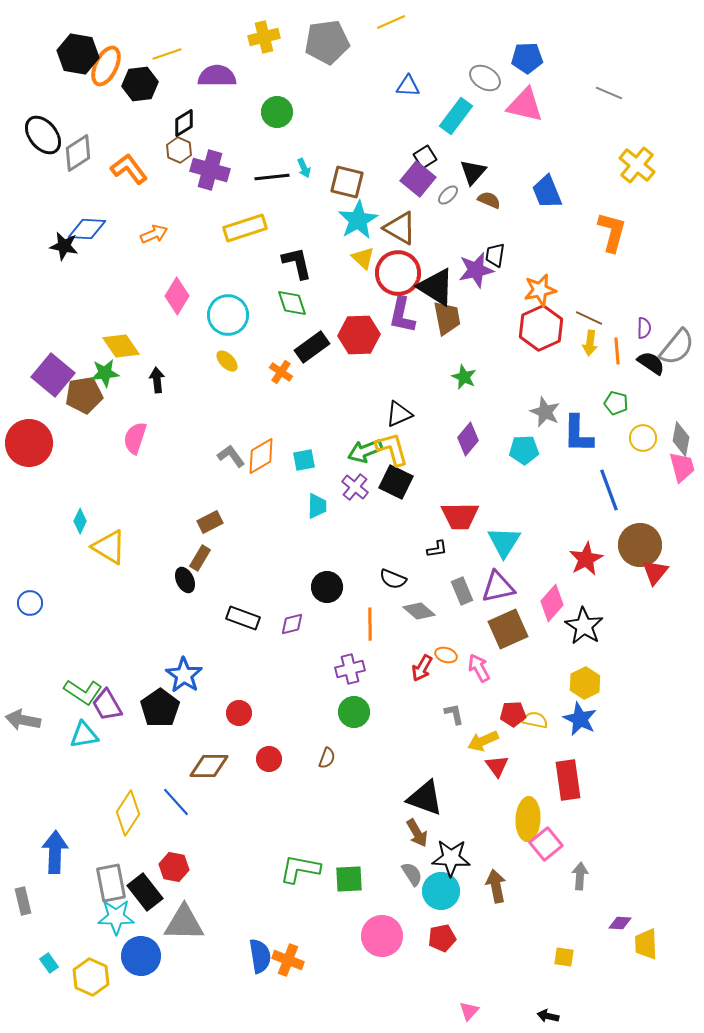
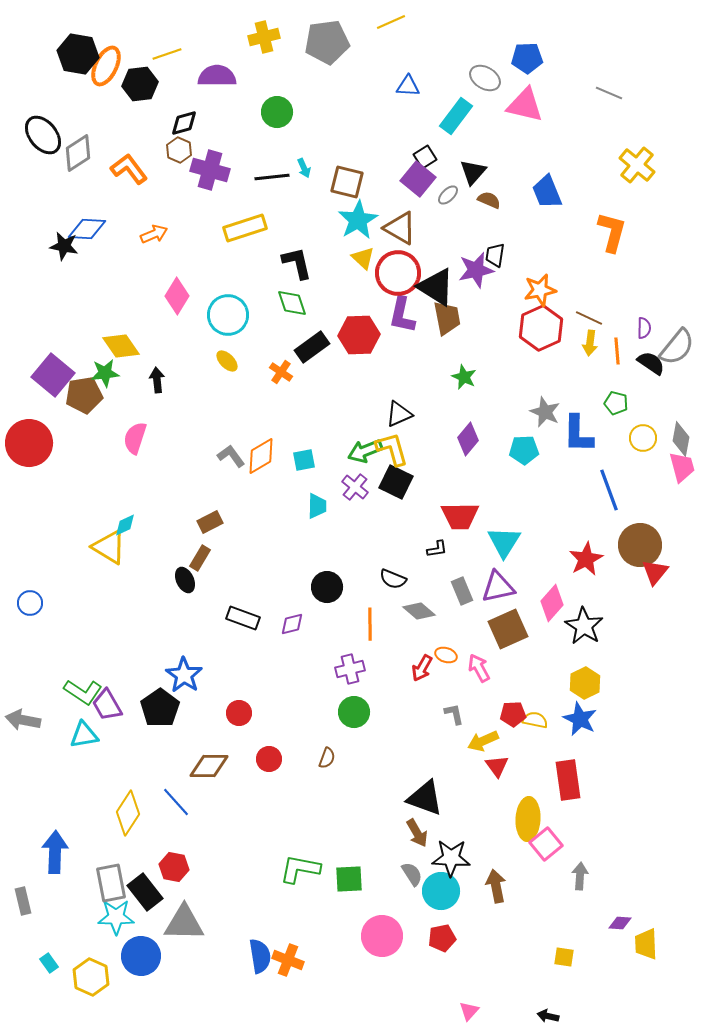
black diamond at (184, 123): rotated 16 degrees clockwise
cyan diamond at (80, 521): moved 45 px right, 4 px down; rotated 40 degrees clockwise
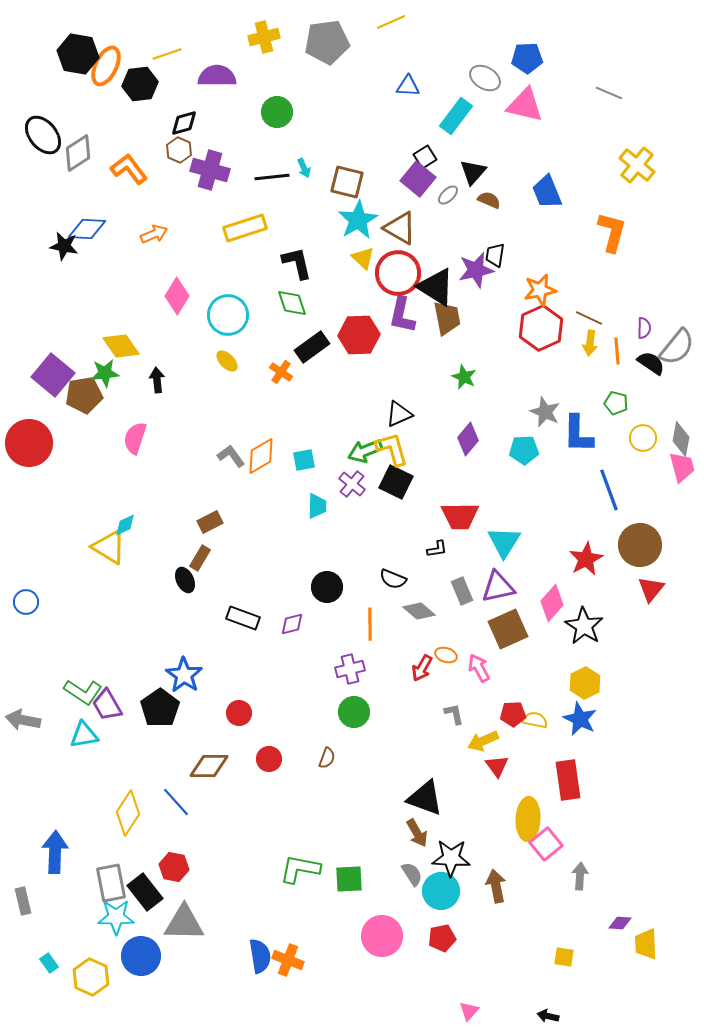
purple cross at (355, 487): moved 3 px left, 3 px up
red triangle at (655, 572): moved 4 px left, 17 px down
blue circle at (30, 603): moved 4 px left, 1 px up
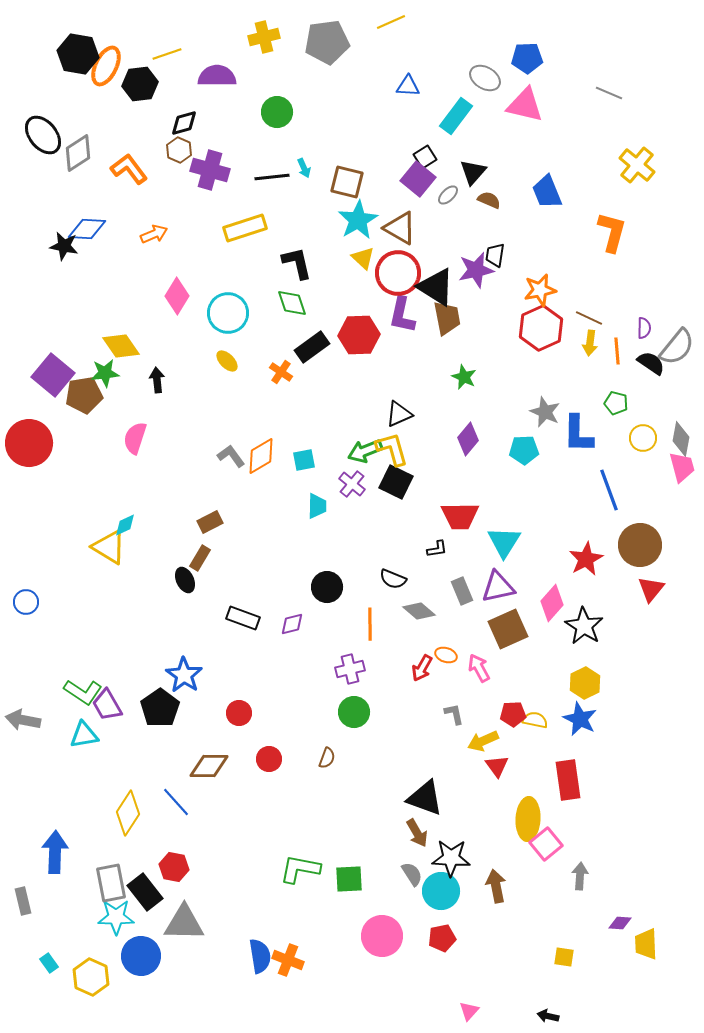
cyan circle at (228, 315): moved 2 px up
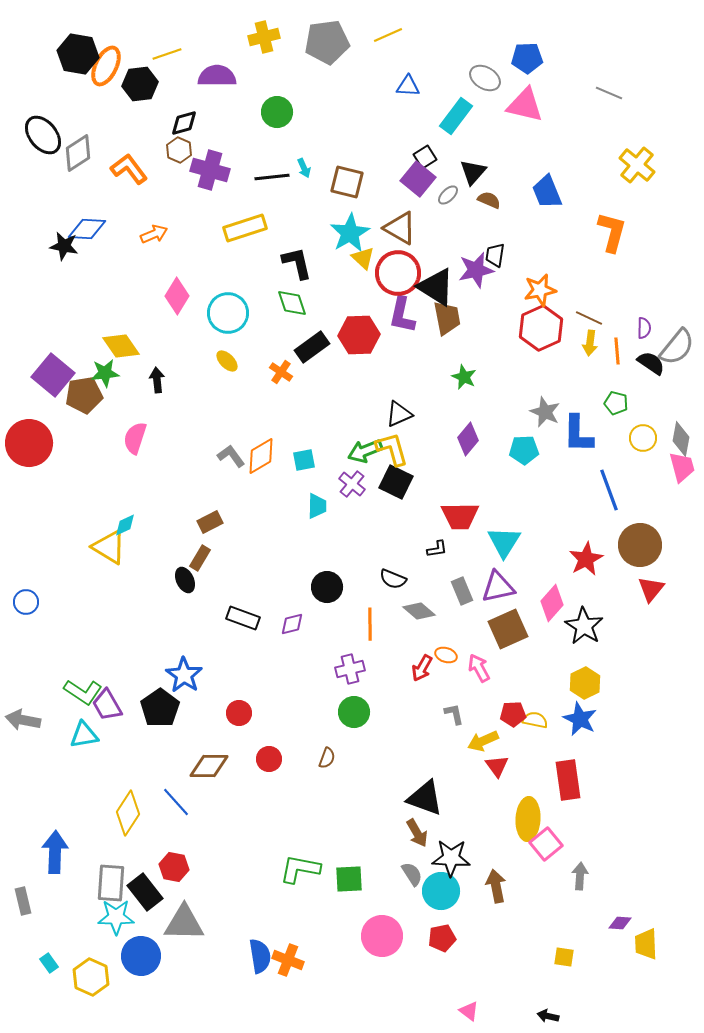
yellow line at (391, 22): moved 3 px left, 13 px down
cyan star at (358, 220): moved 8 px left, 13 px down
gray rectangle at (111, 883): rotated 15 degrees clockwise
pink triangle at (469, 1011): rotated 35 degrees counterclockwise
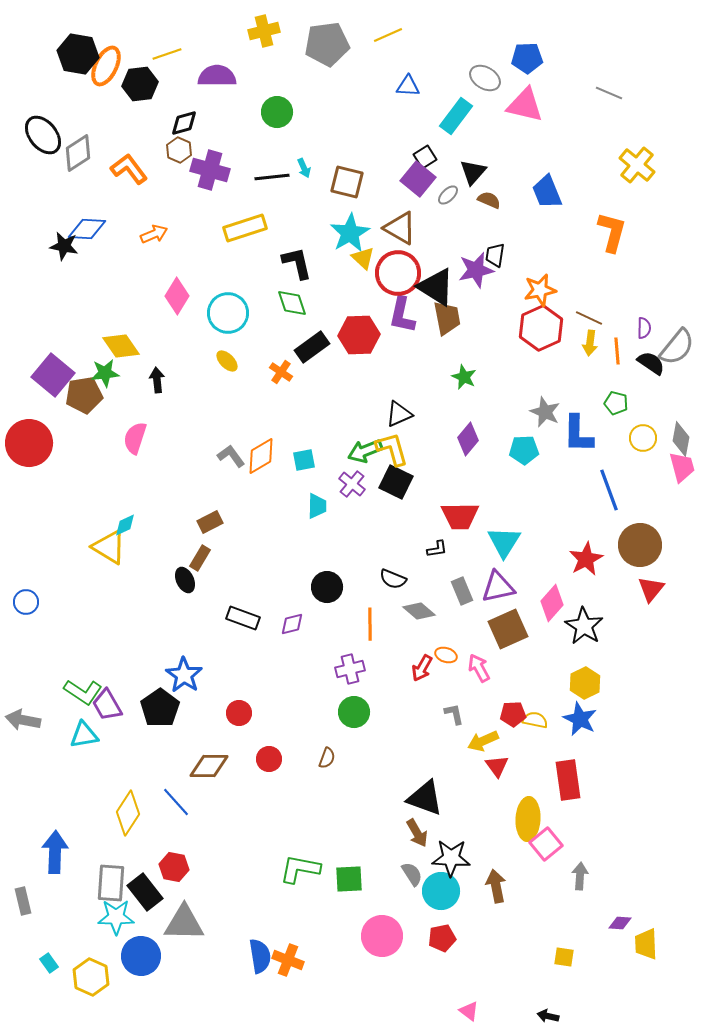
yellow cross at (264, 37): moved 6 px up
gray pentagon at (327, 42): moved 2 px down
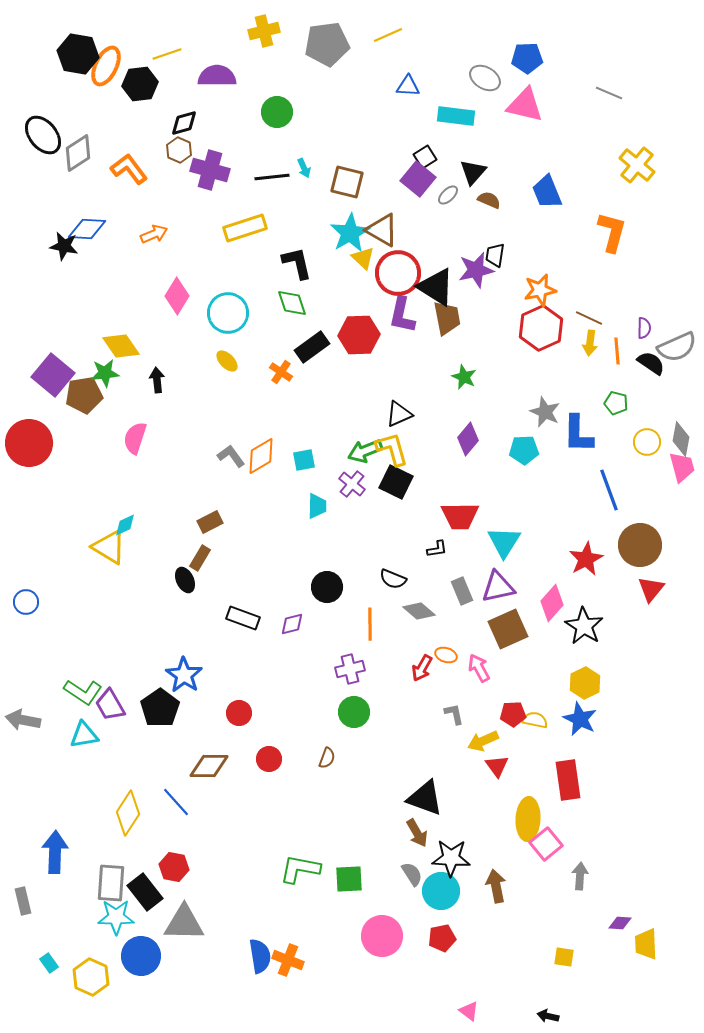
cyan rectangle at (456, 116): rotated 60 degrees clockwise
brown triangle at (400, 228): moved 18 px left, 2 px down
gray semicircle at (677, 347): rotated 27 degrees clockwise
yellow circle at (643, 438): moved 4 px right, 4 px down
purple trapezoid at (107, 705): moved 3 px right
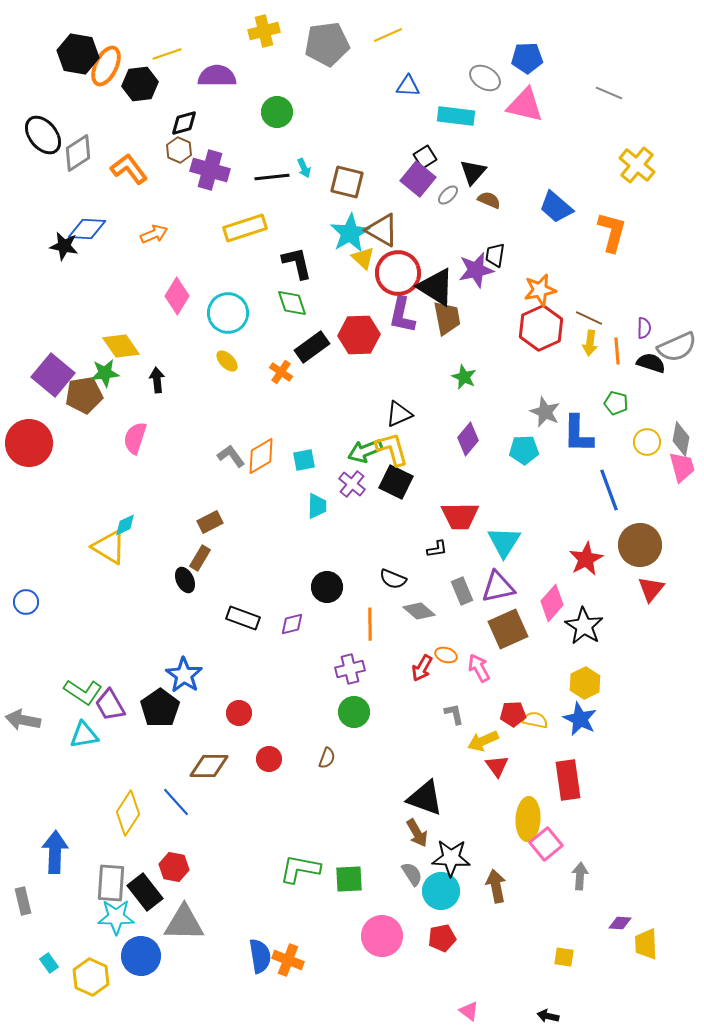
blue trapezoid at (547, 192): moved 9 px right, 15 px down; rotated 27 degrees counterclockwise
black semicircle at (651, 363): rotated 16 degrees counterclockwise
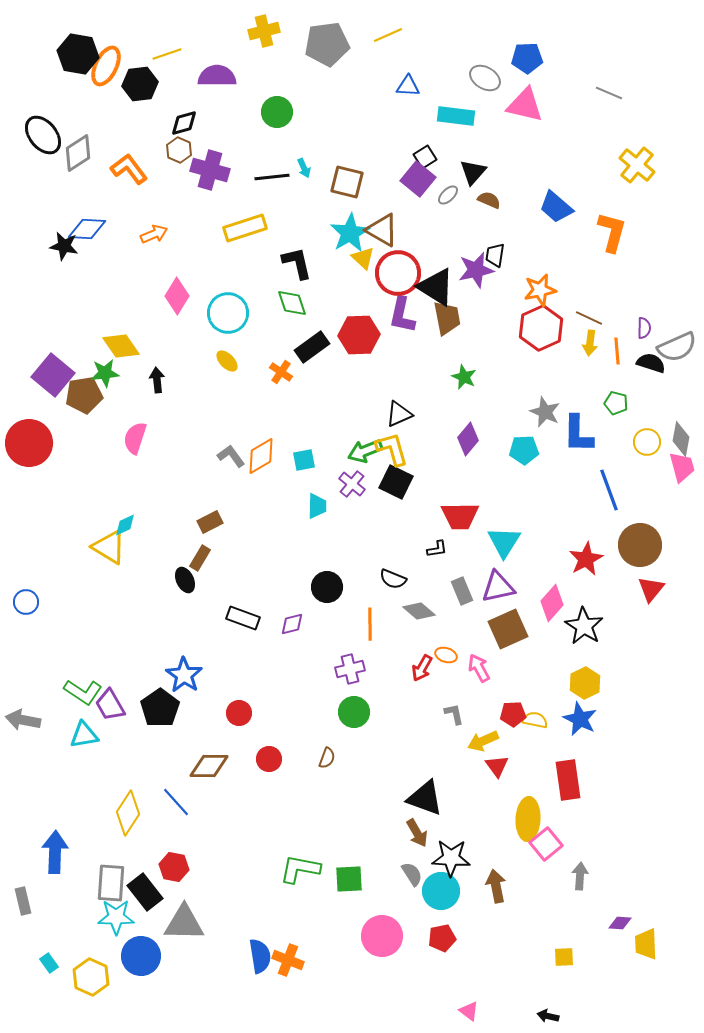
yellow square at (564, 957): rotated 10 degrees counterclockwise
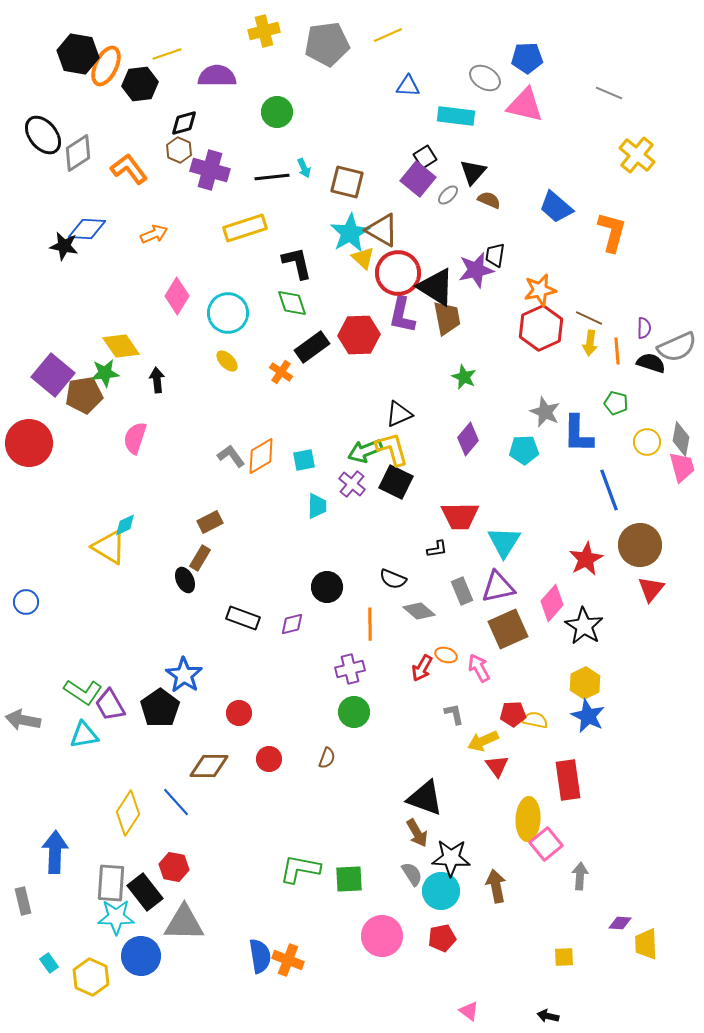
yellow cross at (637, 165): moved 10 px up
blue star at (580, 719): moved 8 px right, 3 px up
